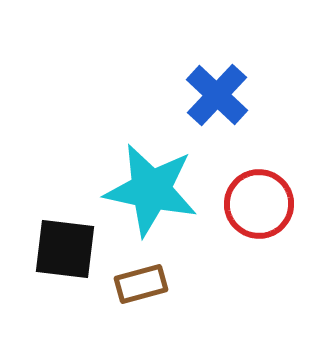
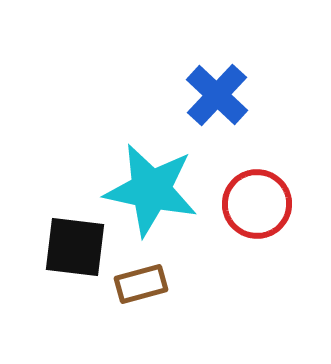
red circle: moved 2 px left
black square: moved 10 px right, 2 px up
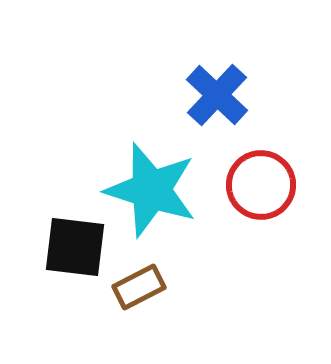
cyan star: rotated 6 degrees clockwise
red circle: moved 4 px right, 19 px up
brown rectangle: moved 2 px left, 3 px down; rotated 12 degrees counterclockwise
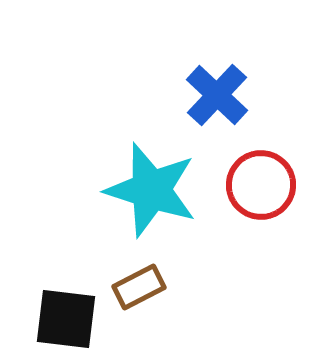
black square: moved 9 px left, 72 px down
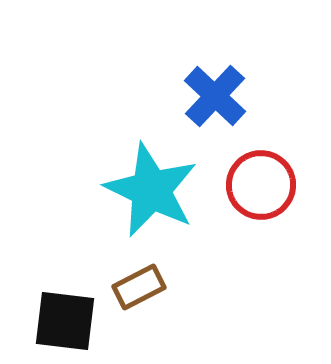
blue cross: moved 2 px left, 1 px down
cyan star: rotated 8 degrees clockwise
black square: moved 1 px left, 2 px down
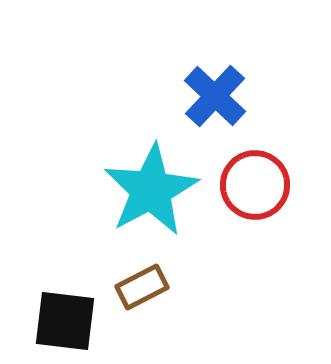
red circle: moved 6 px left
cyan star: rotated 18 degrees clockwise
brown rectangle: moved 3 px right
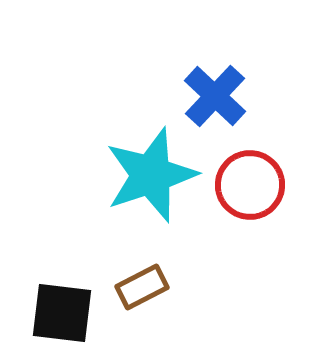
red circle: moved 5 px left
cyan star: moved 15 px up; rotated 10 degrees clockwise
black square: moved 3 px left, 8 px up
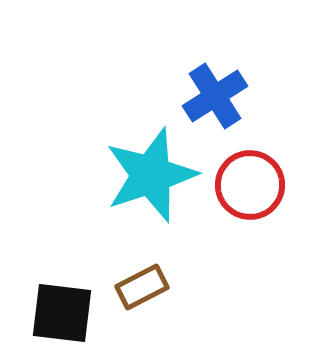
blue cross: rotated 14 degrees clockwise
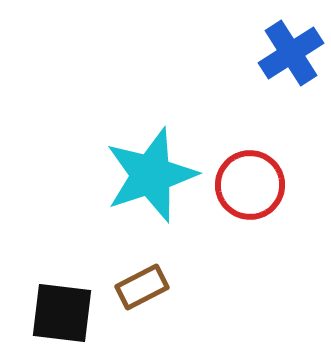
blue cross: moved 76 px right, 43 px up
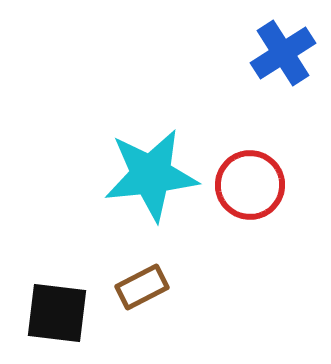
blue cross: moved 8 px left
cyan star: rotated 12 degrees clockwise
black square: moved 5 px left
